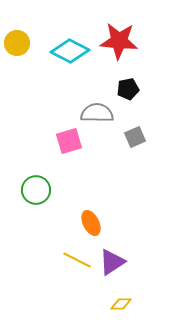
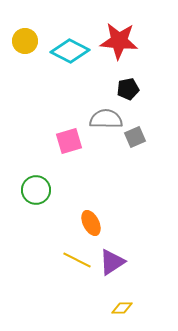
yellow circle: moved 8 px right, 2 px up
gray semicircle: moved 9 px right, 6 px down
yellow diamond: moved 1 px right, 4 px down
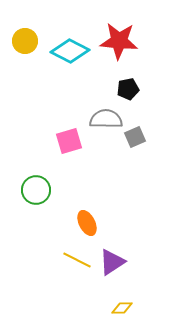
orange ellipse: moved 4 px left
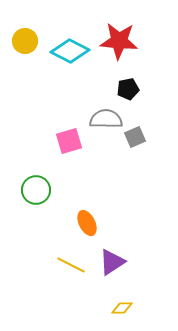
yellow line: moved 6 px left, 5 px down
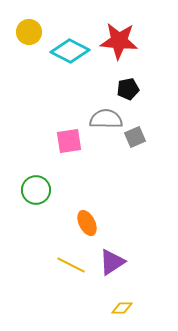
yellow circle: moved 4 px right, 9 px up
pink square: rotated 8 degrees clockwise
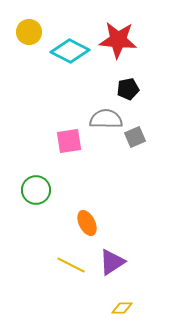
red star: moved 1 px left, 1 px up
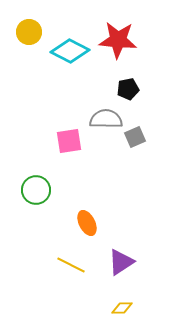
purple triangle: moved 9 px right
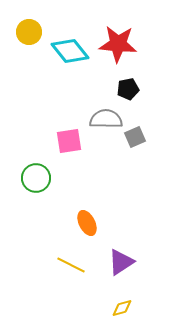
red star: moved 4 px down
cyan diamond: rotated 24 degrees clockwise
green circle: moved 12 px up
yellow diamond: rotated 15 degrees counterclockwise
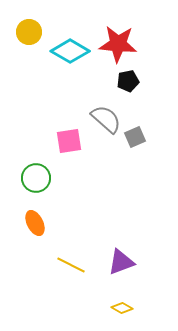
cyan diamond: rotated 21 degrees counterclockwise
black pentagon: moved 8 px up
gray semicircle: rotated 40 degrees clockwise
orange ellipse: moved 52 px left
purple triangle: rotated 12 degrees clockwise
yellow diamond: rotated 45 degrees clockwise
